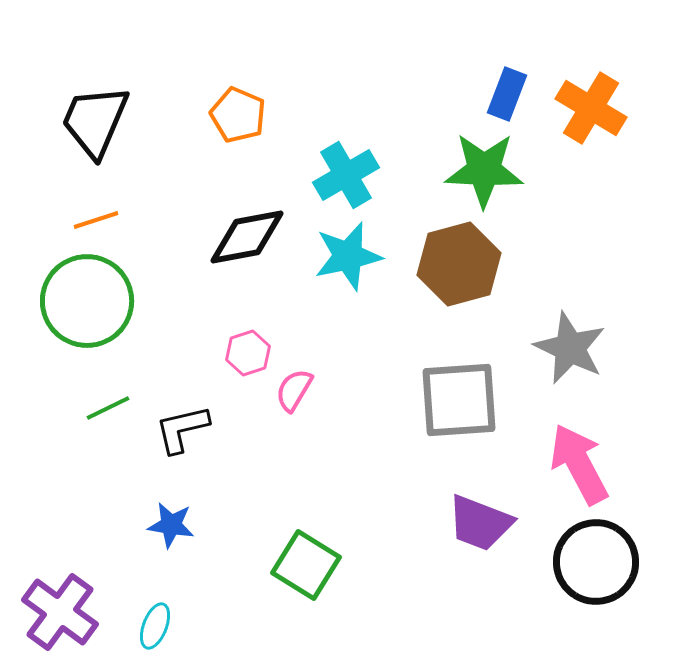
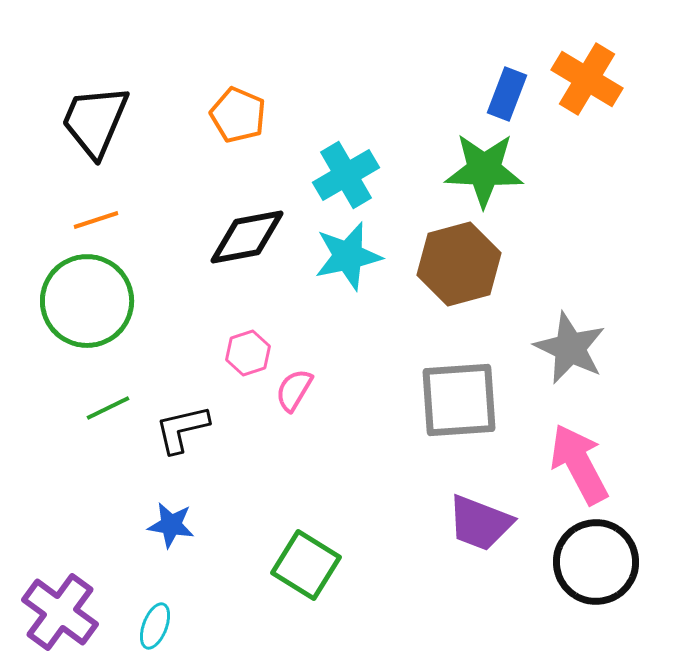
orange cross: moved 4 px left, 29 px up
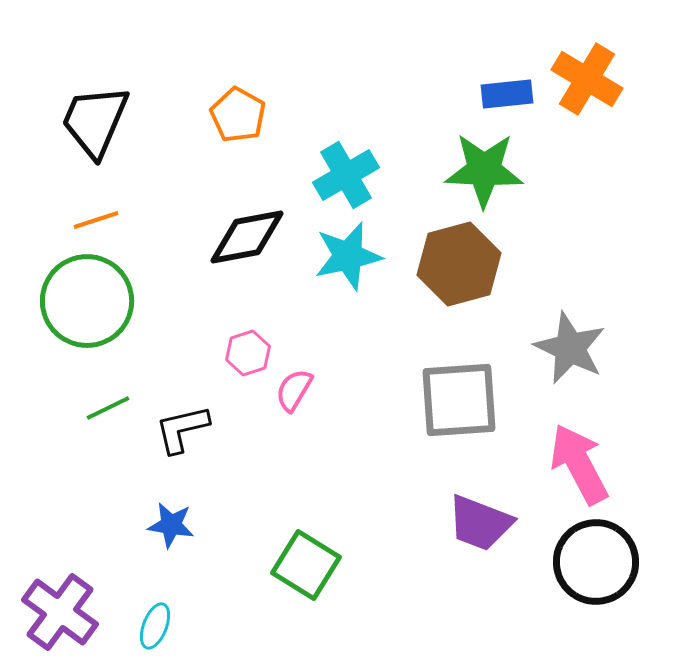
blue rectangle: rotated 63 degrees clockwise
orange pentagon: rotated 6 degrees clockwise
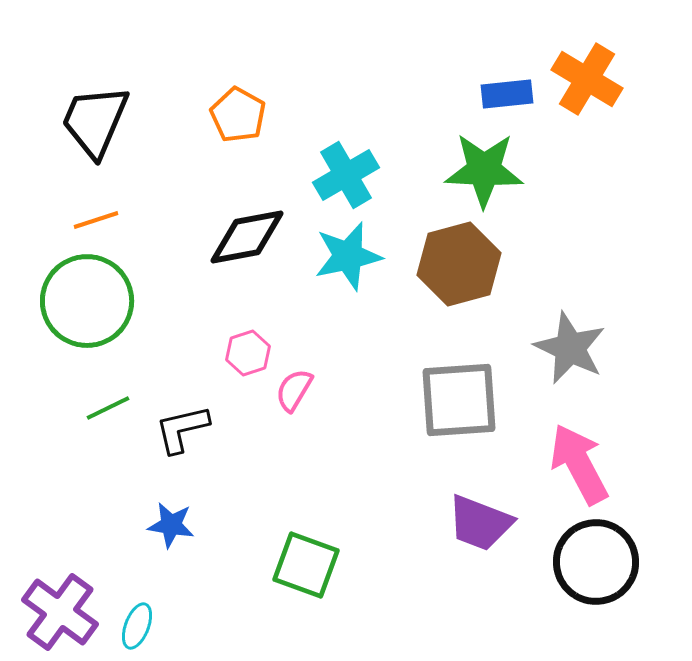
green square: rotated 12 degrees counterclockwise
cyan ellipse: moved 18 px left
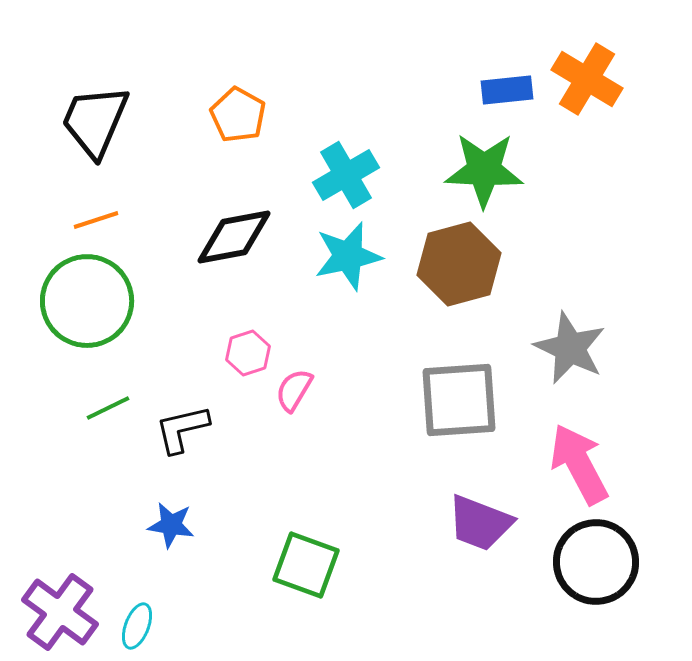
blue rectangle: moved 4 px up
black diamond: moved 13 px left
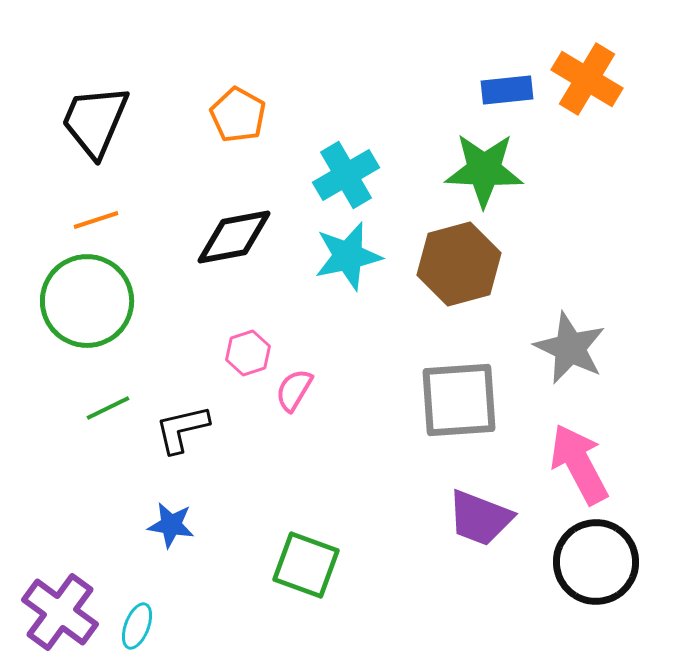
purple trapezoid: moved 5 px up
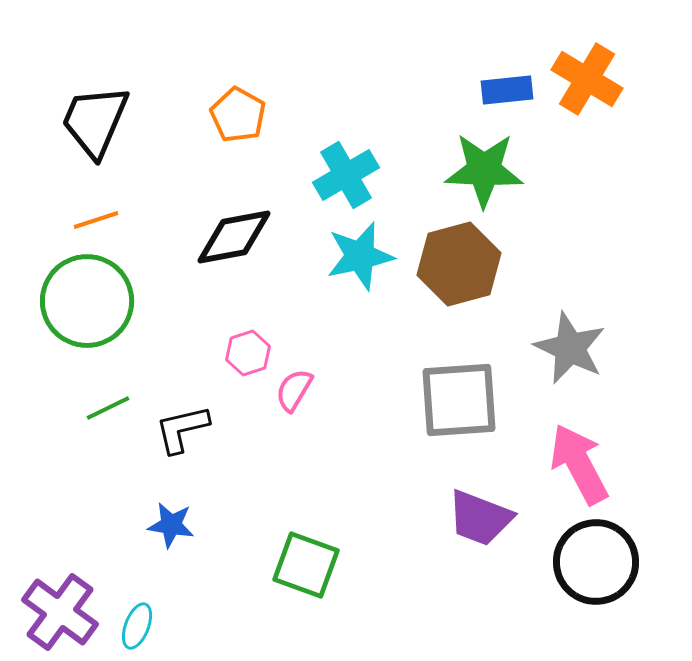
cyan star: moved 12 px right
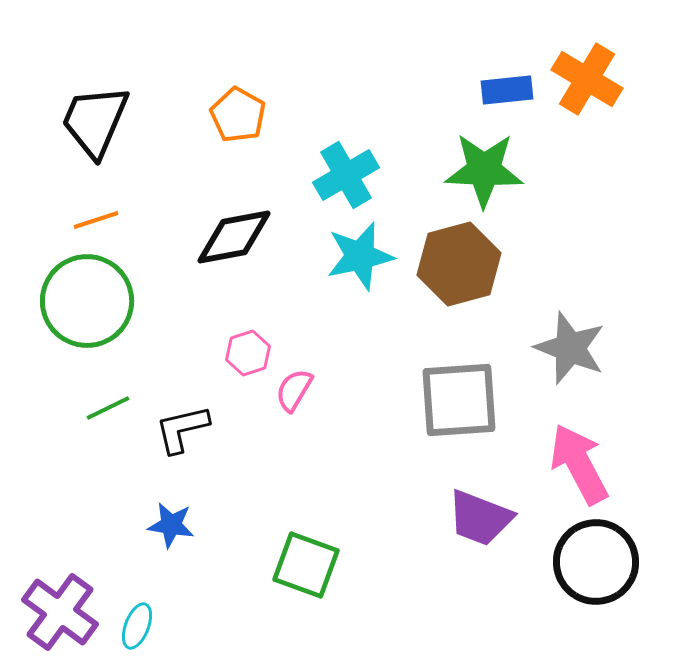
gray star: rotated 4 degrees counterclockwise
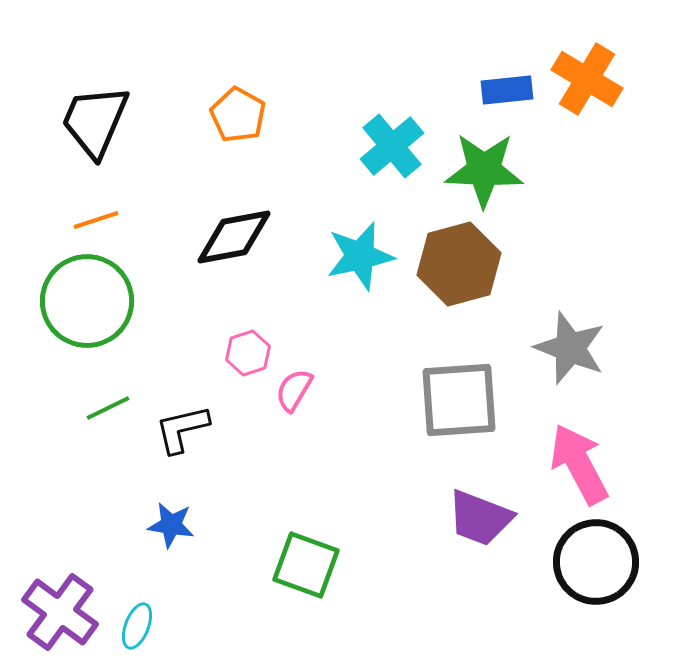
cyan cross: moved 46 px right, 29 px up; rotated 10 degrees counterclockwise
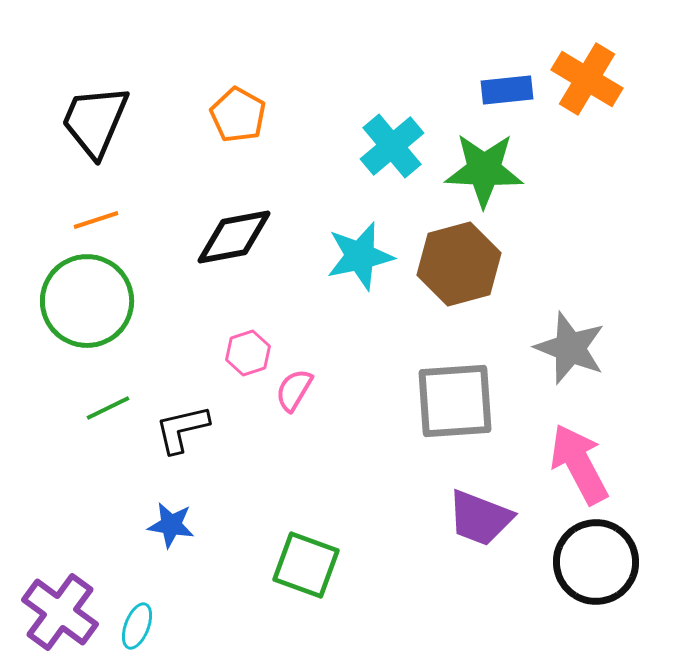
gray square: moved 4 px left, 1 px down
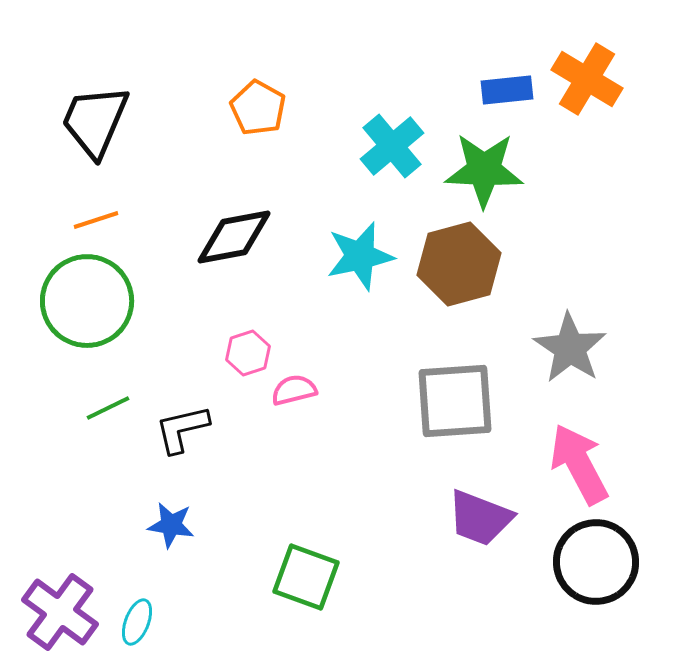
orange pentagon: moved 20 px right, 7 px up
gray star: rotated 12 degrees clockwise
pink semicircle: rotated 45 degrees clockwise
green square: moved 12 px down
cyan ellipse: moved 4 px up
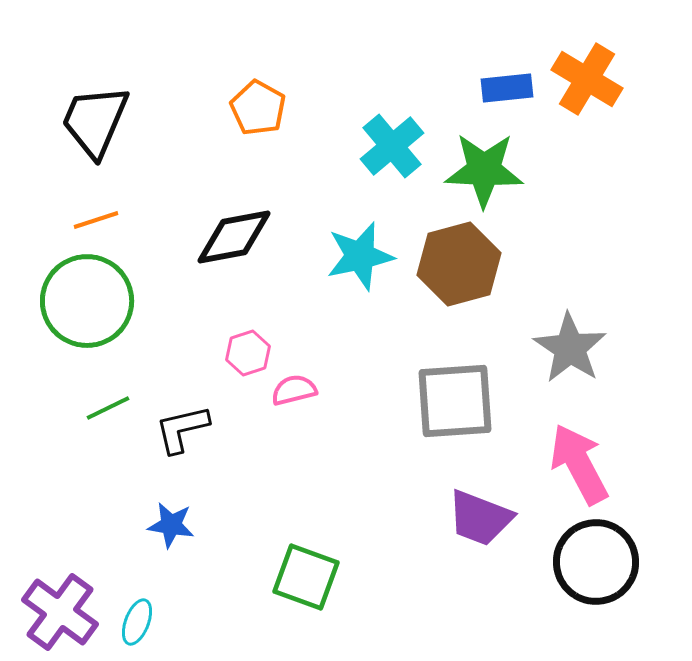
blue rectangle: moved 2 px up
